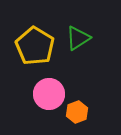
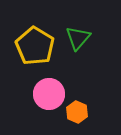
green triangle: rotated 16 degrees counterclockwise
orange hexagon: rotated 15 degrees counterclockwise
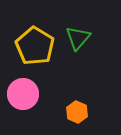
pink circle: moved 26 px left
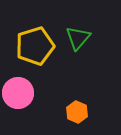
yellow pentagon: rotated 24 degrees clockwise
pink circle: moved 5 px left, 1 px up
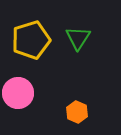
green triangle: rotated 8 degrees counterclockwise
yellow pentagon: moved 4 px left, 6 px up
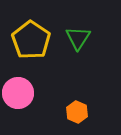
yellow pentagon: rotated 21 degrees counterclockwise
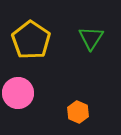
green triangle: moved 13 px right
orange hexagon: moved 1 px right
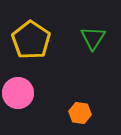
green triangle: moved 2 px right
orange hexagon: moved 2 px right, 1 px down; rotated 15 degrees counterclockwise
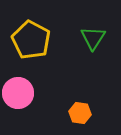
yellow pentagon: rotated 6 degrees counterclockwise
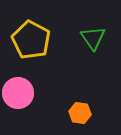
green triangle: rotated 8 degrees counterclockwise
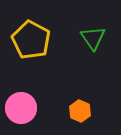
pink circle: moved 3 px right, 15 px down
orange hexagon: moved 2 px up; rotated 15 degrees clockwise
